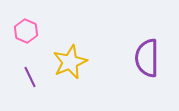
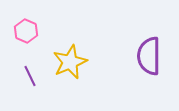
purple semicircle: moved 2 px right, 2 px up
purple line: moved 1 px up
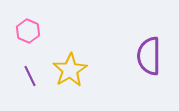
pink hexagon: moved 2 px right
yellow star: moved 8 px down; rotated 8 degrees counterclockwise
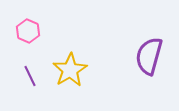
purple semicircle: rotated 15 degrees clockwise
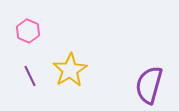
purple semicircle: moved 29 px down
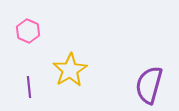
purple line: moved 1 px left, 11 px down; rotated 20 degrees clockwise
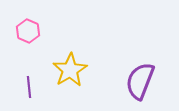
purple semicircle: moved 9 px left, 4 px up; rotated 6 degrees clockwise
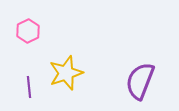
pink hexagon: rotated 10 degrees clockwise
yellow star: moved 4 px left, 3 px down; rotated 12 degrees clockwise
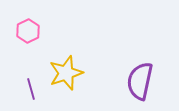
purple semicircle: rotated 9 degrees counterclockwise
purple line: moved 2 px right, 2 px down; rotated 10 degrees counterclockwise
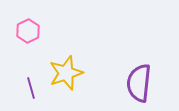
purple semicircle: moved 1 px left, 2 px down; rotated 6 degrees counterclockwise
purple line: moved 1 px up
